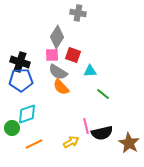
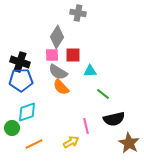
red square: rotated 21 degrees counterclockwise
cyan diamond: moved 2 px up
black semicircle: moved 12 px right, 14 px up
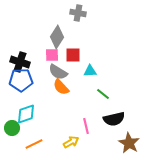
cyan diamond: moved 1 px left, 2 px down
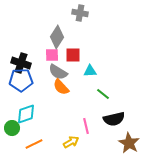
gray cross: moved 2 px right
black cross: moved 1 px right, 1 px down
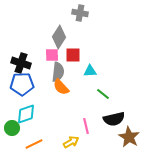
gray diamond: moved 2 px right
gray semicircle: rotated 114 degrees counterclockwise
blue pentagon: moved 1 px right, 4 px down
brown star: moved 6 px up
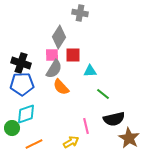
gray semicircle: moved 4 px left, 3 px up; rotated 24 degrees clockwise
brown star: moved 1 px down
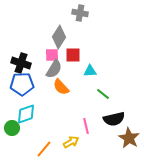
orange line: moved 10 px right, 5 px down; rotated 24 degrees counterclockwise
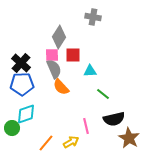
gray cross: moved 13 px right, 4 px down
black cross: rotated 24 degrees clockwise
gray semicircle: rotated 54 degrees counterclockwise
orange line: moved 2 px right, 6 px up
